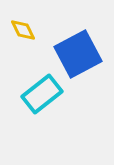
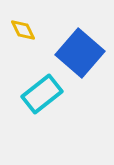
blue square: moved 2 px right, 1 px up; rotated 21 degrees counterclockwise
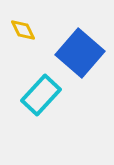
cyan rectangle: moved 1 px left, 1 px down; rotated 9 degrees counterclockwise
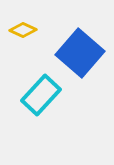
yellow diamond: rotated 40 degrees counterclockwise
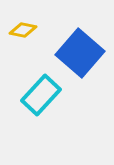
yellow diamond: rotated 12 degrees counterclockwise
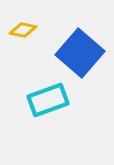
cyan rectangle: moved 7 px right, 5 px down; rotated 27 degrees clockwise
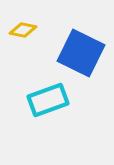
blue square: moved 1 px right; rotated 15 degrees counterclockwise
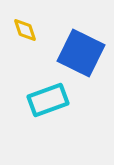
yellow diamond: moved 2 px right; rotated 60 degrees clockwise
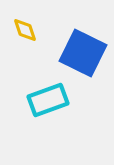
blue square: moved 2 px right
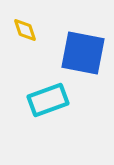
blue square: rotated 15 degrees counterclockwise
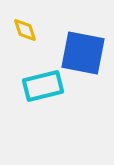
cyan rectangle: moved 5 px left, 14 px up; rotated 6 degrees clockwise
